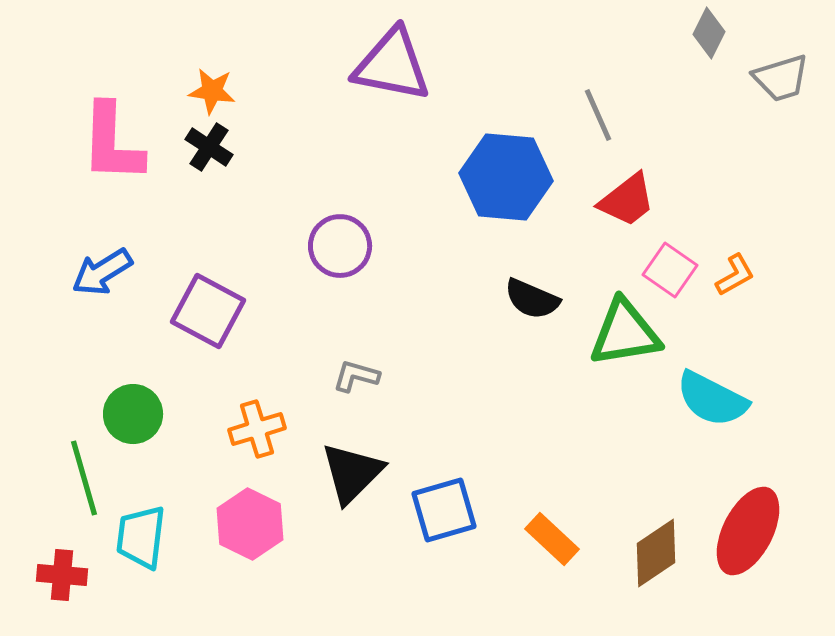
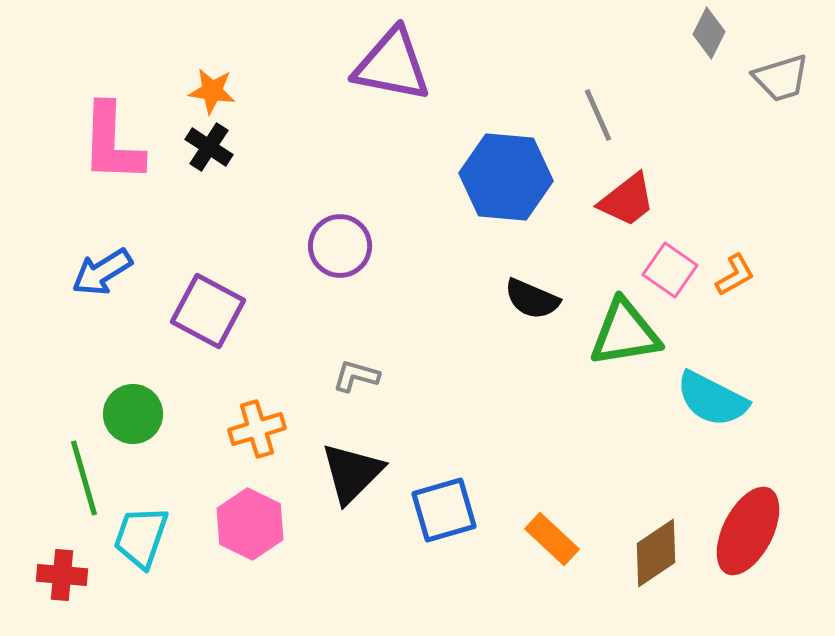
cyan trapezoid: rotated 12 degrees clockwise
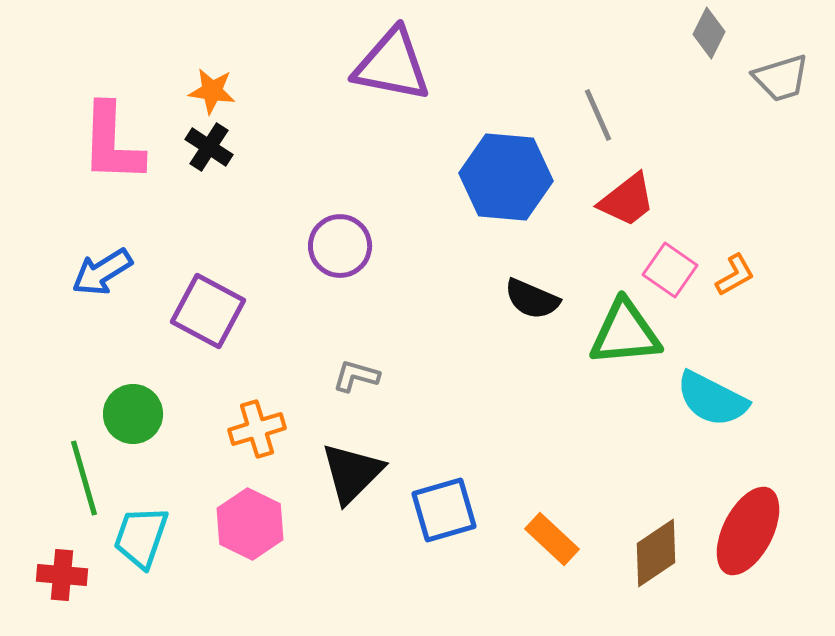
green triangle: rotated 4 degrees clockwise
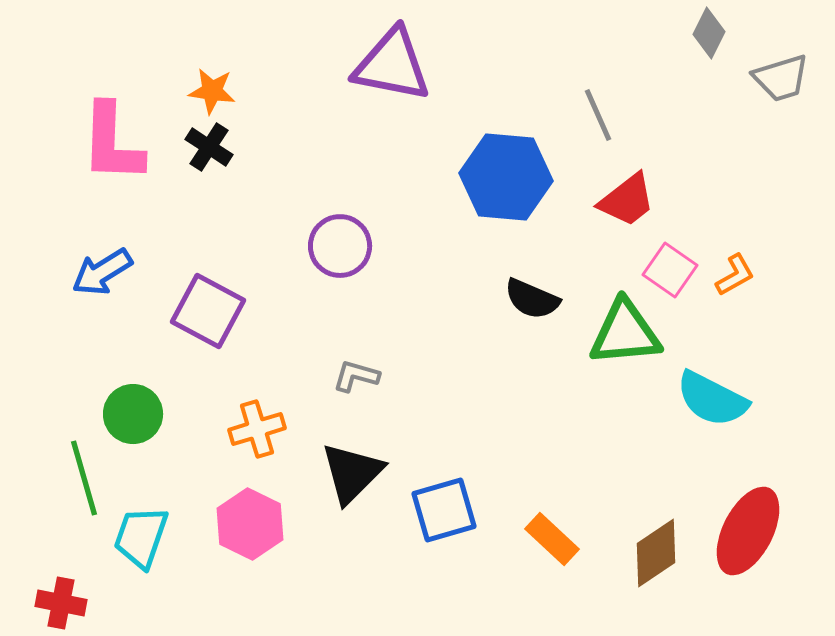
red cross: moved 1 px left, 28 px down; rotated 6 degrees clockwise
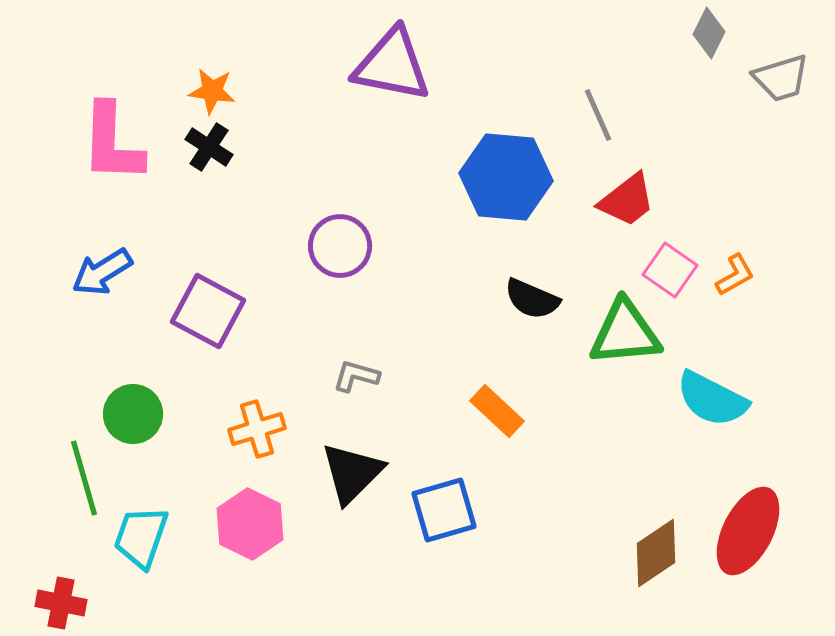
orange rectangle: moved 55 px left, 128 px up
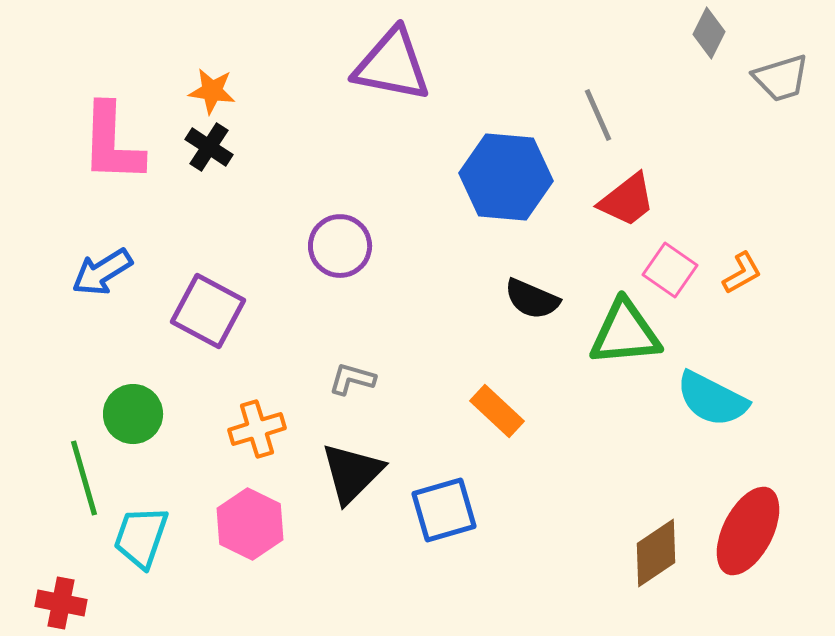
orange L-shape: moved 7 px right, 2 px up
gray L-shape: moved 4 px left, 3 px down
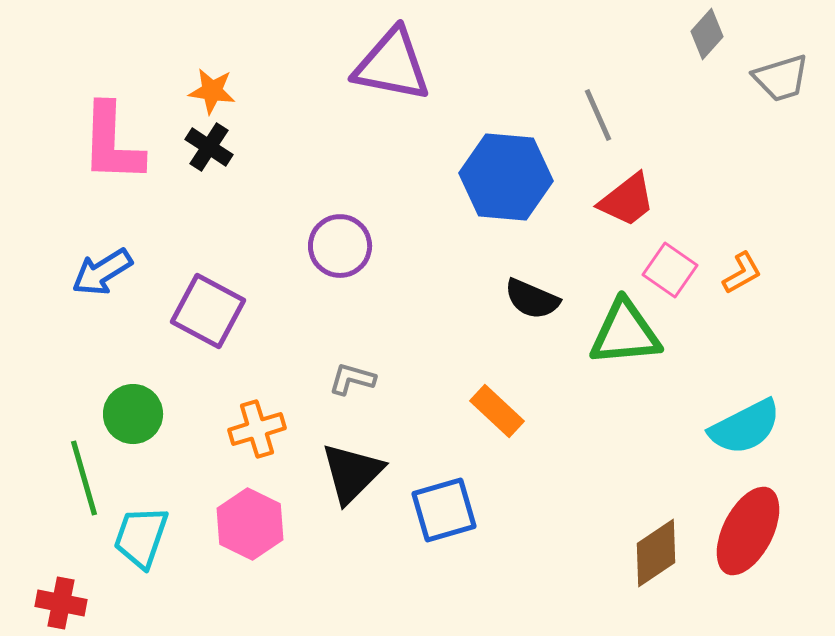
gray diamond: moved 2 px left, 1 px down; rotated 15 degrees clockwise
cyan semicircle: moved 33 px right, 28 px down; rotated 54 degrees counterclockwise
